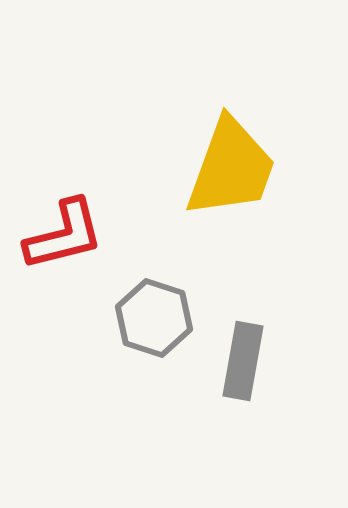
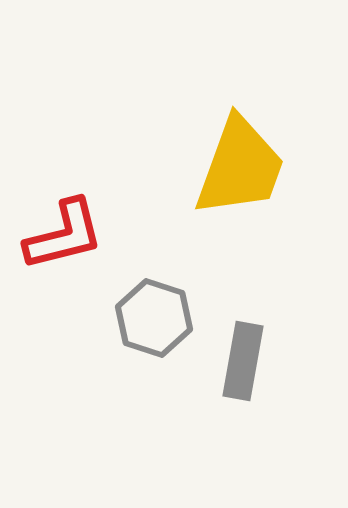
yellow trapezoid: moved 9 px right, 1 px up
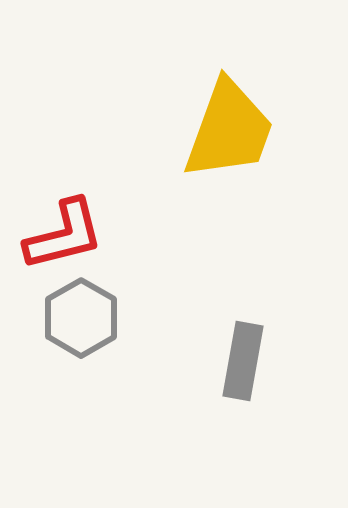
yellow trapezoid: moved 11 px left, 37 px up
gray hexagon: moved 73 px left; rotated 12 degrees clockwise
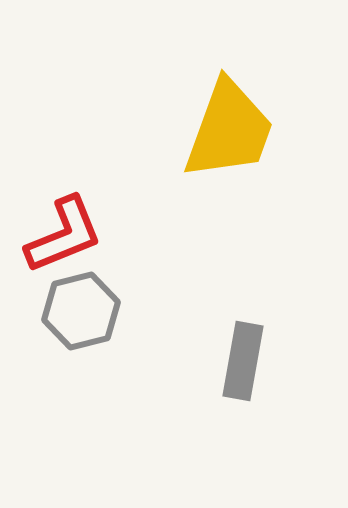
red L-shape: rotated 8 degrees counterclockwise
gray hexagon: moved 7 px up; rotated 16 degrees clockwise
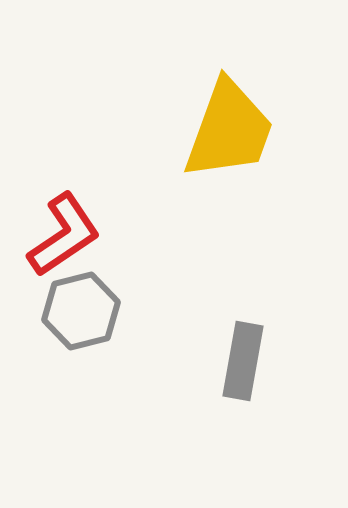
red L-shape: rotated 12 degrees counterclockwise
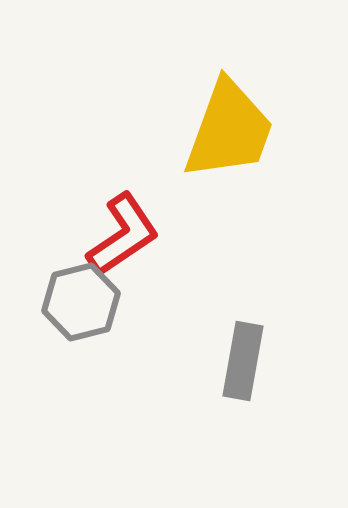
red L-shape: moved 59 px right
gray hexagon: moved 9 px up
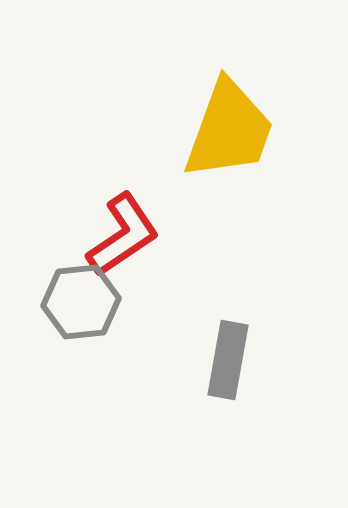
gray hexagon: rotated 8 degrees clockwise
gray rectangle: moved 15 px left, 1 px up
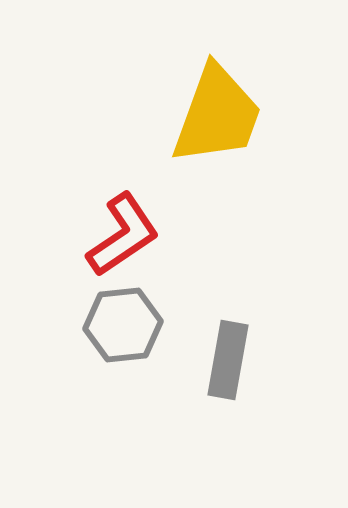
yellow trapezoid: moved 12 px left, 15 px up
gray hexagon: moved 42 px right, 23 px down
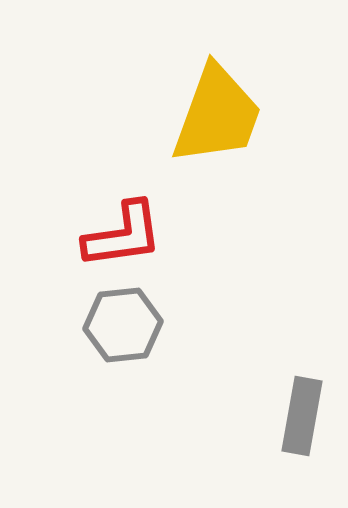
red L-shape: rotated 26 degrees clockwise
gray rectangle: moved 74 px right, 56 px down
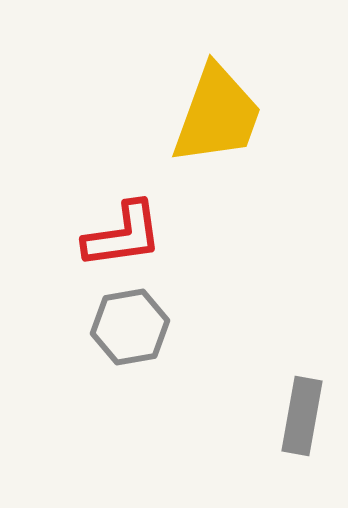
gray hexagon: moved 7 px right, 2 px down; rotated 4 degrees counterclockwise
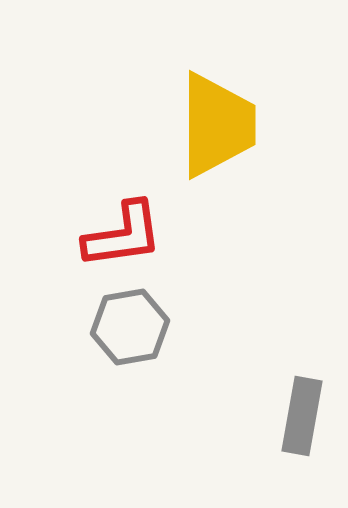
yellow trapezoid: moved 10 px down; rotated 20 degrees counterclockwise
